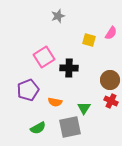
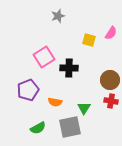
red cross: rotated 16 degrees counterclockwise
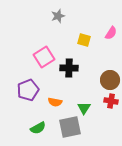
yellow square: moved 5 px left
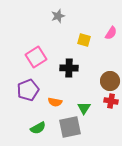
pink square: moved 8 px left
brown circle: moved 1 px down
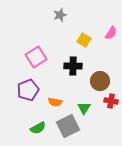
gray star: moved 2 px right, 1 px up
yellow square: rotated 16 degrees clockwise
black cross: moved 4 px right, 2 px up
brown circle: moved 10 px left
gray square: moved 2 px left, 1 px up; rotated 15 degrees counterclockwise
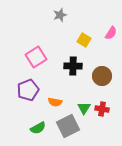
brown circle: moved 2 px right, 5 px up
red cross: moved 9 px left, 8 px down
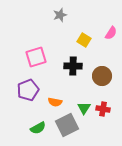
pink square: rotated 15 degrees clockwise
red cross: moved 1 px right
gray square: moved 1 px left, 1 px up
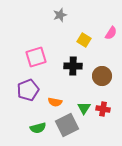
green semicircle: rotated 14 degrees clockwise
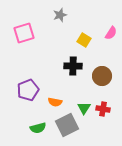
pink square: moved 12 px left, 24 px up
